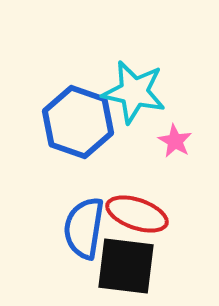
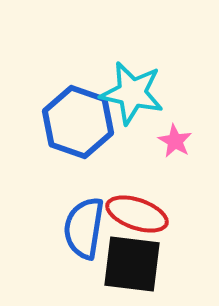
cyan star: moved 2 px left, 1 px down
black square: moved 6 px right, 2 px up
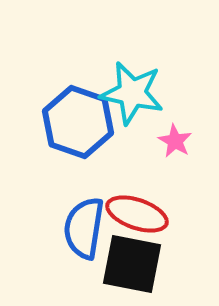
black square: rotated 4 degrees clockwise
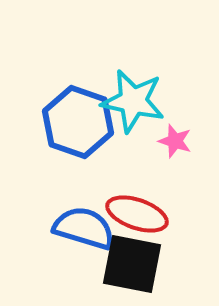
cyan star: moved 1 px right, 8 px down
pink star: rotated 12 degrees counterclockwise
blue semicircle: rotated 98 degrees clockwise
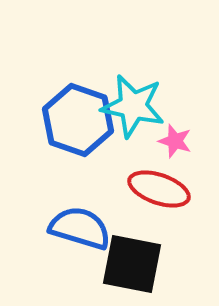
cyan star: moved 5 px down
blue hexagon: moved 2 px up
red ellipse: moved 22 px right, 25 px up
blue semicircle: moved 4 px left
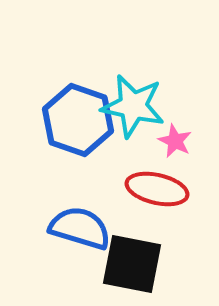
pink star: rotated 8 degrees clockwise
red ellipse: moved 2 px left; rotated 6 degrees counterclockwise
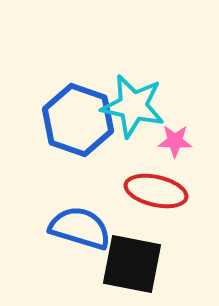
pink star: rotated 24 degrees counterclockwise
red ellipse: moved 1 px left, 2 px down
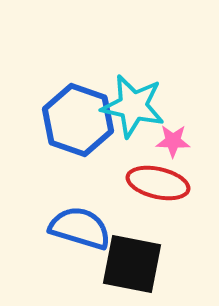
pink star: moved 2 px left
red ellipse: moved 2 px right, 8 px up
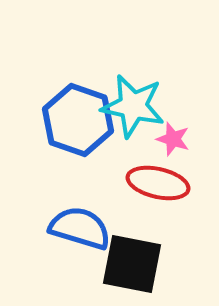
pink star: moved 2 px up; rotated 16 degrees clockwise
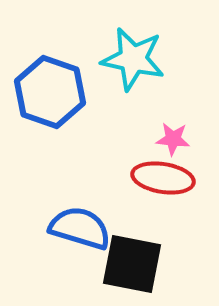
cyan star: moved 47 px up
blue hexagon: moved 28 px left, 28 px up
pink star: rotated 12 degrees counterclockwise
red ellipse: moved 5 px right, 5 px up; rotated 4 degrees counterclockwise
